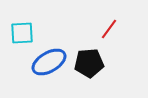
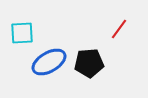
red line: moved 10 px right
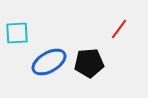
cyan square: moved 5 px left
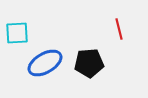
red line: rotated 50 degrees counterclockwise
blue ellipse: moved 4 px left, 1 px down
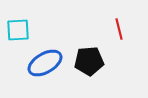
cyan square: moved 1 px right, 3 px up
black pentagon: moved 2 px up
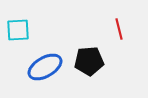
blue ellipse: moved 4 px down
